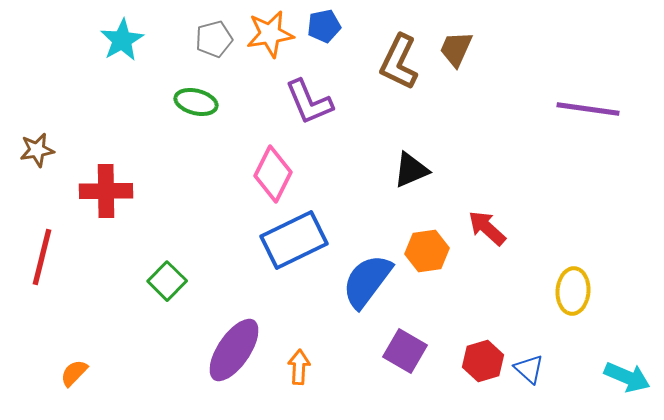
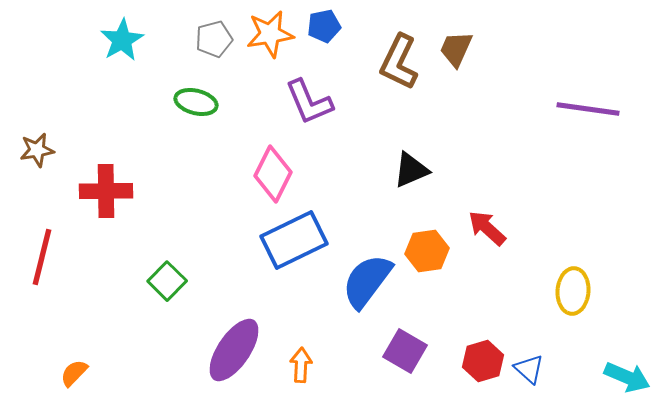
orange arrow: moved 2 px right, 2 px up
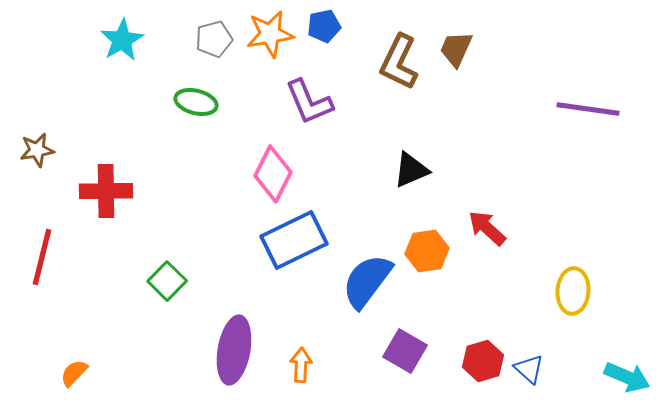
purple ellipse: rotated 24 degrees counterclockwise
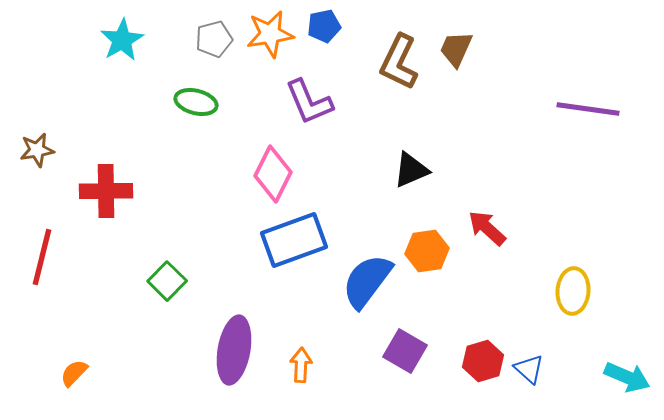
blue rectangle: rotated 6 degrees clockwise
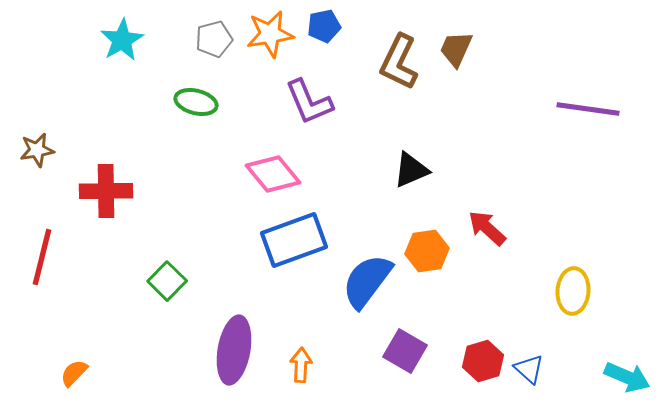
pink diamond: rotated 66 degrees counterclockwise
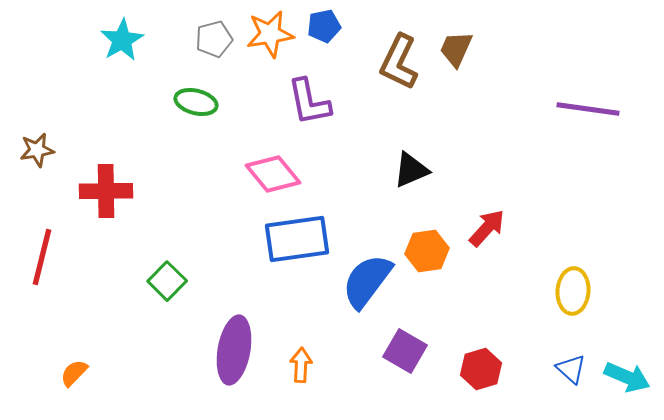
purple L-shape: rotated 12 degrees clockwise
red arrow: rotated 90 degrees clockwise
blue rectangle: moved 3 px right, 1 px up; rotated 12 degrees clockwise
red hexagon: moved 2 px left, 8 px down
blue triangle: moved 42 px right
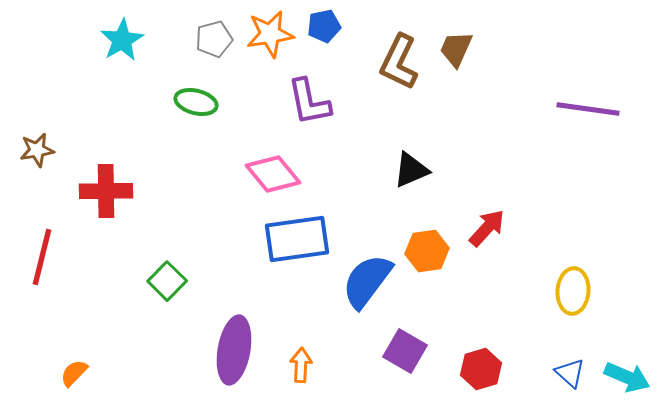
blue triangle: moved 1 px left, 4 px down
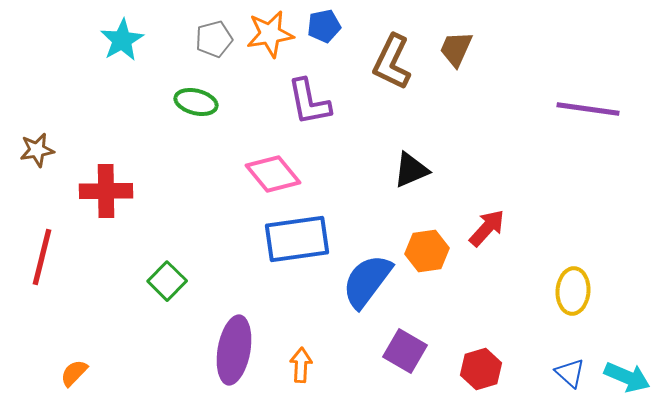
brown L-shape: moved 7 px left
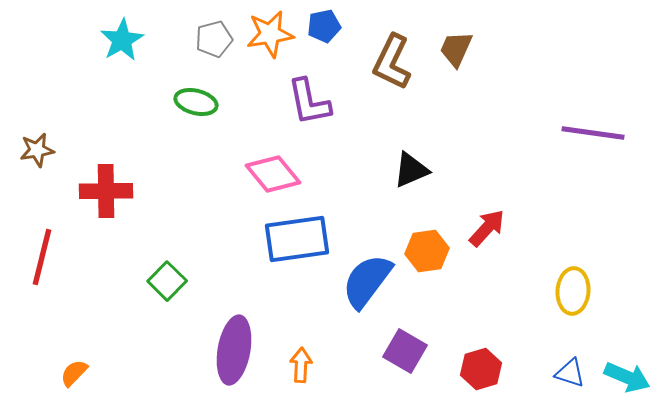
purple line: moved 5 px right, 24 px down
blue triangle: rotated 24 degrees counterclockwise
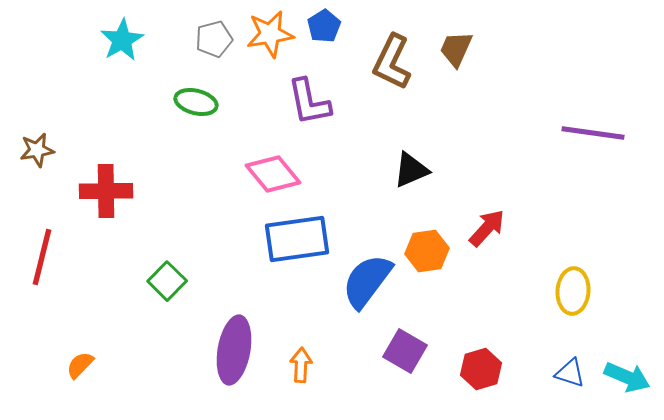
blue pentagon: rotated 20 degrees counterclockwise
orange semicircle: moved 6 px right, 8 px up
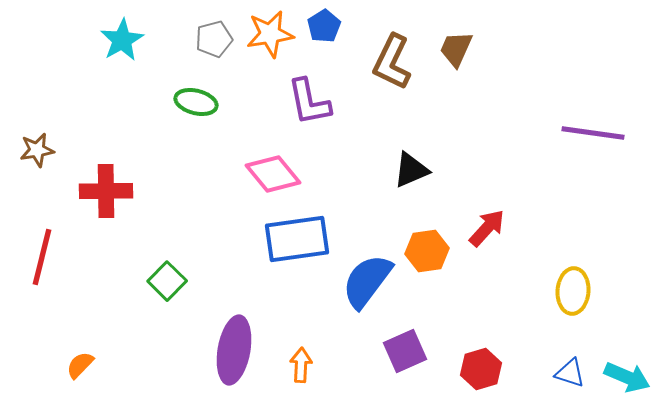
purple square: rotated 36 degrees clockwise
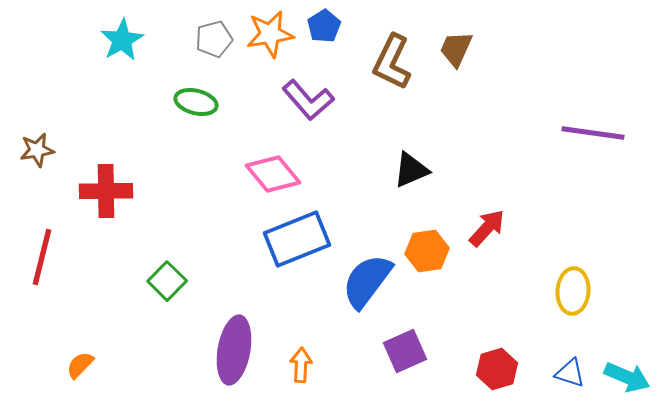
purple L-shape: moved 1 px left, 2 px up; rotated 30 degrees counterclockwise
blue rectangle: rotated 14 degrees counterclockwise
red hexagon: moved 16 px right
